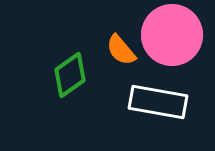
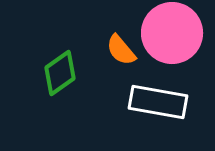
pink circle: moved 2 px up
green diamond: moved 10 px left, 2 px up
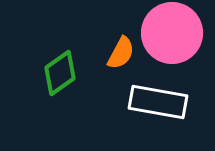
orange semicircle: moved 3 px down; rotated 112 degrees counterclockwise
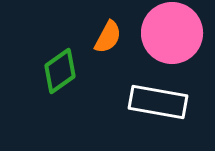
orange semicircle: moved 13 px left, 16 px up
green diamond: moved 2 px up
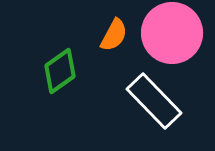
orange semicircle: moved 6 px right, 2 px up
white rectangle: moved 4 px left, 1 px up; rotated 36 degrees clockwise
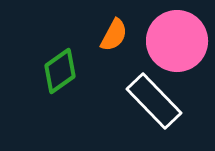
pink circle: moved 5 px right, 8 px down
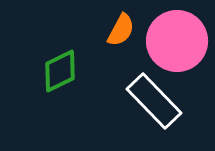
orange semicircle: moved 7 px right, 5 px up
green diamond: rotated 9 degrees clockwise
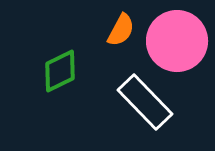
white rectangle: moved 9 px left, 1 px down
